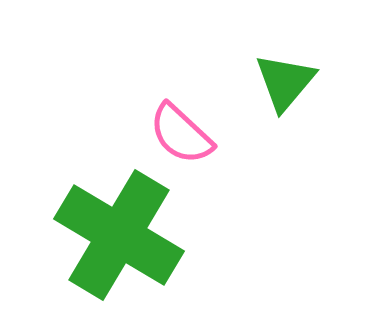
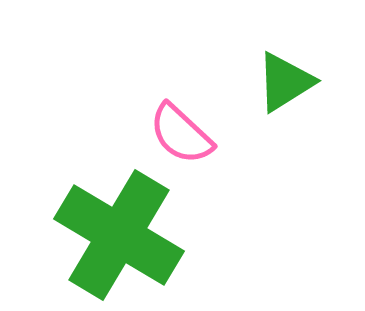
green triangle: rotated 18 degrees clockwise
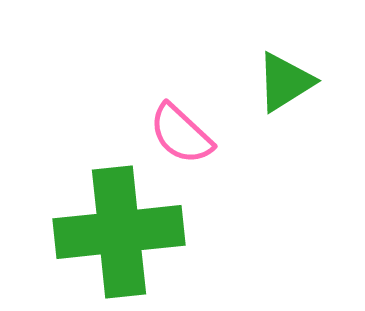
green cross: moved 3 px up; rotated 37 degrees counterclockwise
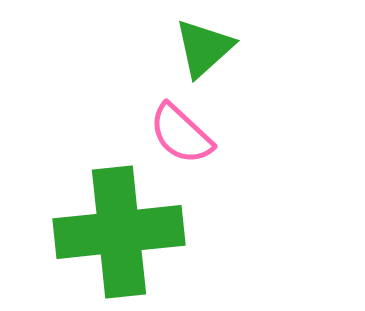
green triangle: moved 81 px left, 34 px up; rotated 10 degrees counterclockwise
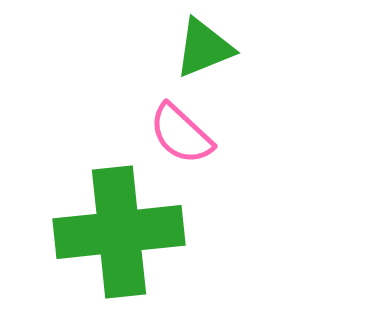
green triangle: rotated 20 degrees clockwise
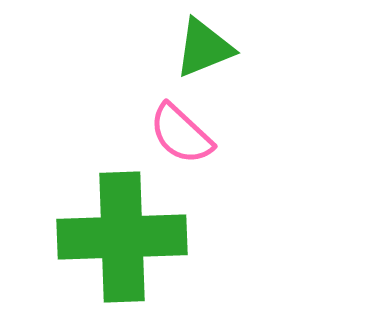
green cross: moved 3 px right, 5 px down; rotated 4 degrees clockwise
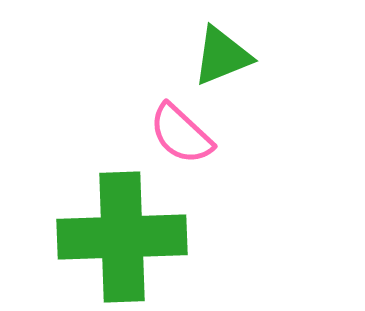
green triangle: moved 18 px right, 8 px down
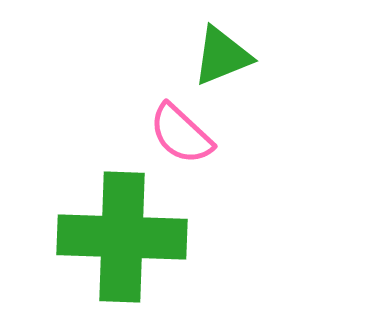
green cross: rotated 4 degrees clockwise
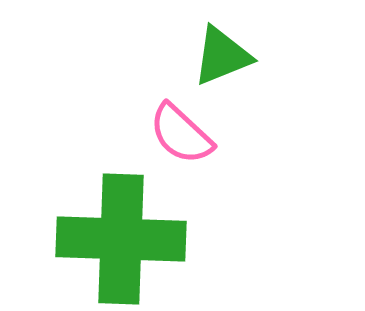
green cross: moved 1 px left, 2 px down
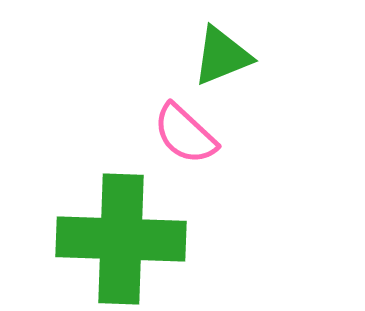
pink semicircle: moved 4 px right
